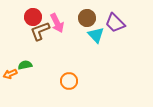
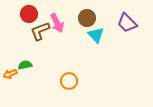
red circle: moved 4 px left, 3 px up
purple trapezoid: moved 12 px right
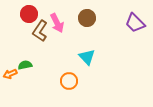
purple trapezoid: moved 8 px right
brown L-shape: rotated 35 degrees counterclockwise
cyan triangle: moved 9 px left, 22 px down
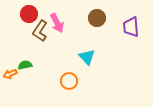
brown circle: moved 10 px right
purple trapezoid: moved 4 px left, 4 px down; rotated 40 degrees clockwise
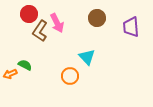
green semicircle: rotated 40 degrees clockwise
orange circle: moved 1 px right, 5 px up
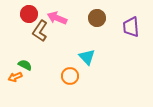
pink arrow: moved 5 px up; rotated 138 degrees clockwise
orange arrow: moved 5 px right, 3 px down
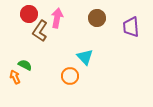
pink arrow: rotated 78 degrees clockwise
cyan triangle: moved 2 px left
orange arrow: rotated 88 degrees clockwise
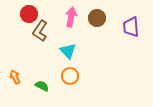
pink arrow: moved 14 px right, 1 px up
cyan triangle: moved 17 px left, 6 px up
green semicircle: moved 17 px right, 21 px down
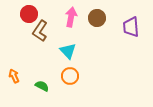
orange arrow: moved 1 px left, 1 px up
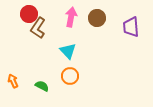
brown L-shape: moved 2 px left, 3 px up
orange arrow: moved 1 px left, 5 px down
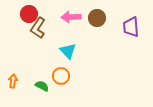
pink arrow: rotated 102 degrees counterclockwise
orange circle: moved 9 px left
orange arrow: rotated 32 degrees clockwise
